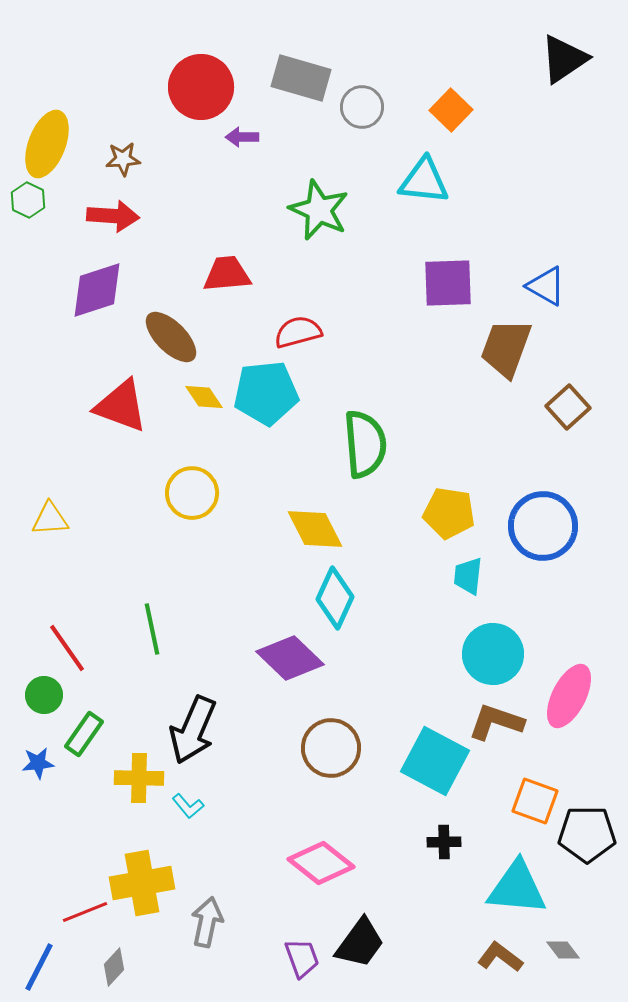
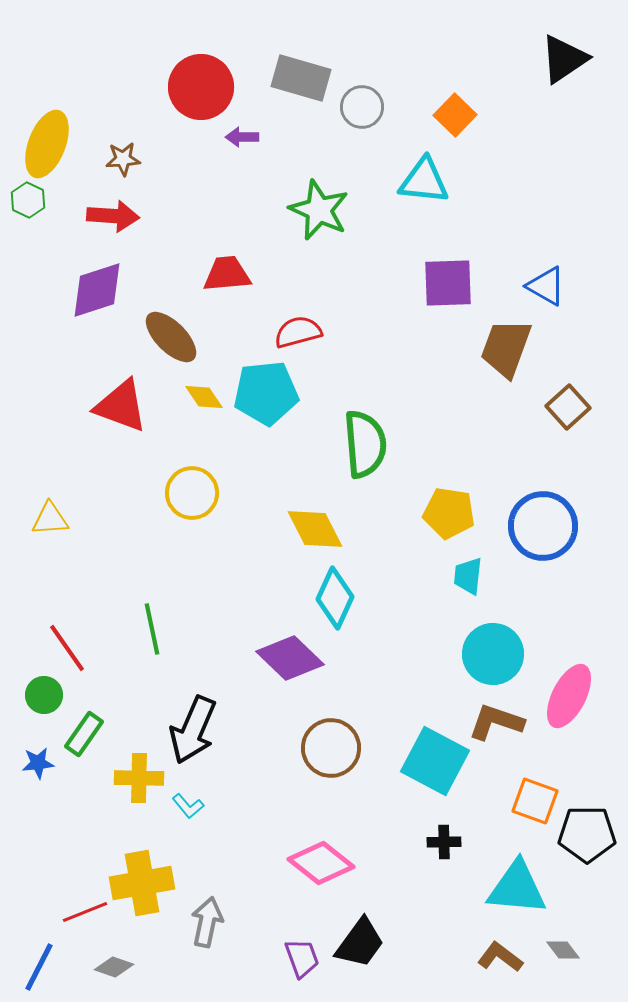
orange square at (451, 110): moved 4 px right, 5 px down
gray diamond at (114, 967): rotated 66 degrees clockwise
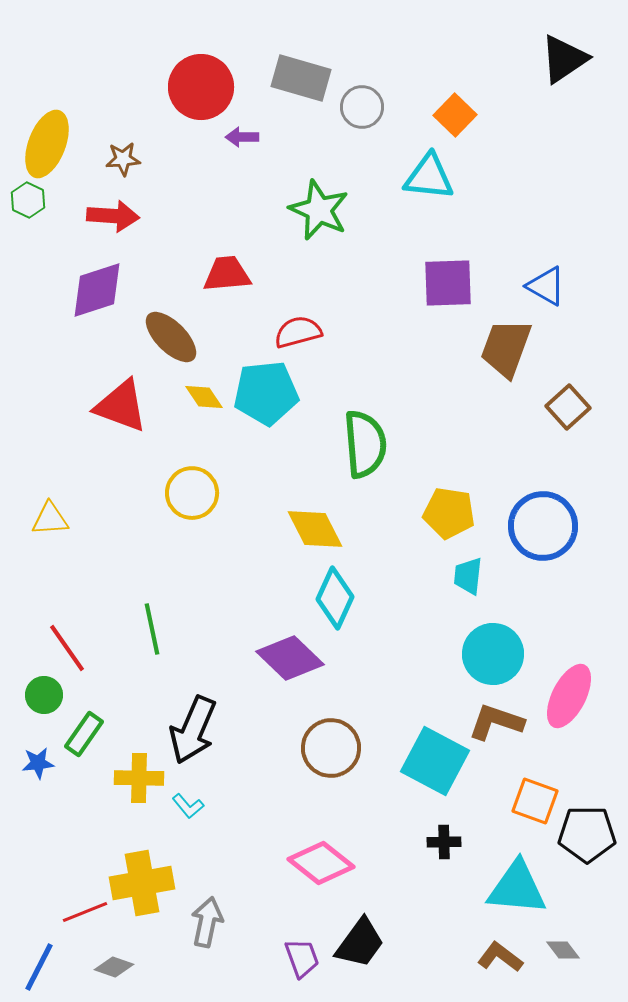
cyan triangle at (424, 181): moved 5 px right, 4 px up
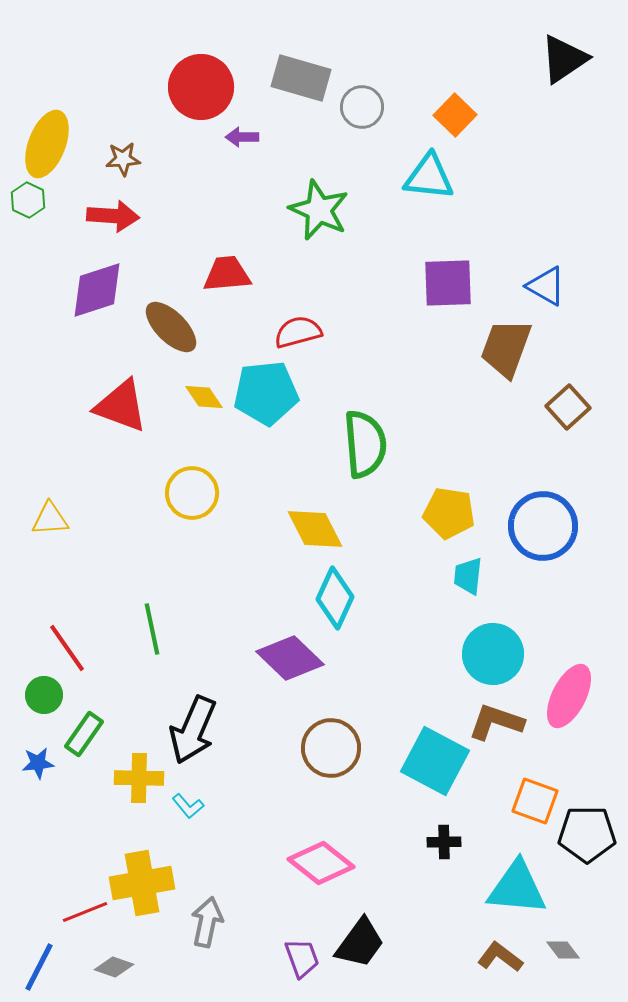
brown ellipse at (171, 337): moved 10 px up
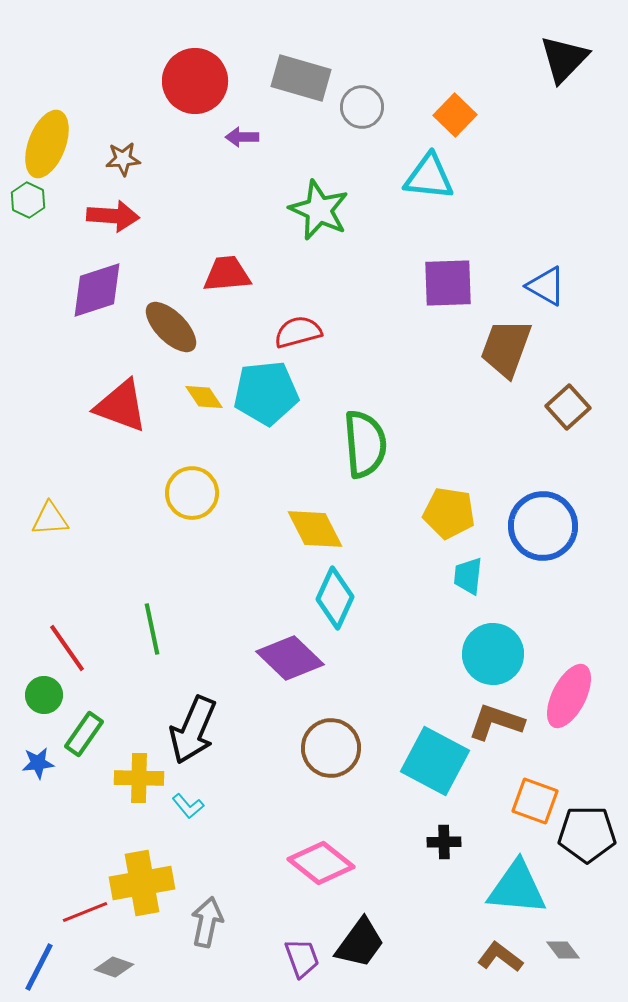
black triangle at (564, 59): rotated 12 degrees counterclockwise
red circle at (201, 87): moved 6 px left, 6 px up
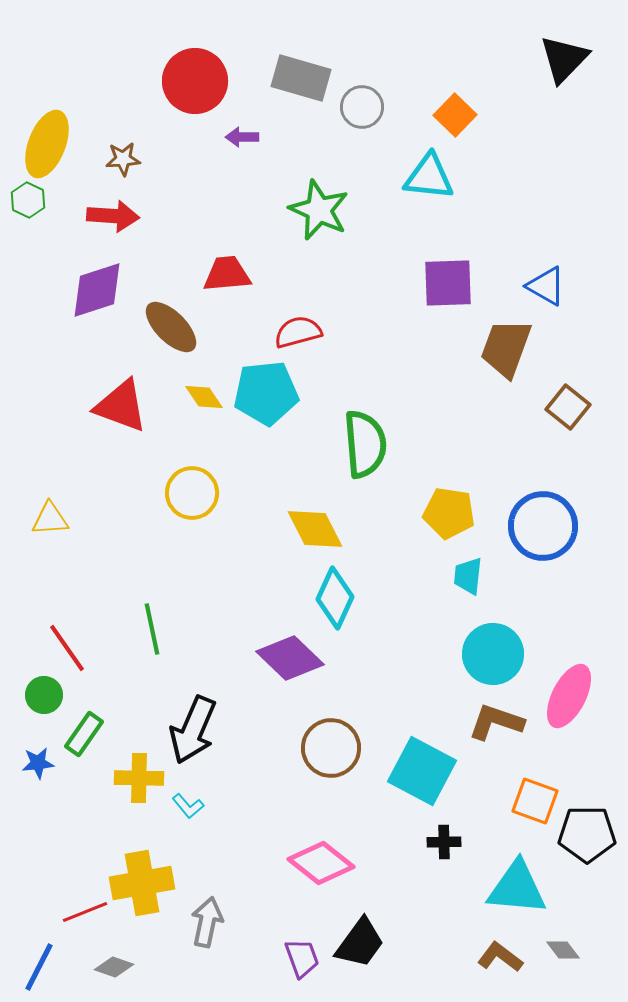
brown square at (568, 407): rotated 9 degrees counterclockwise
cyan square at (435, 761): moved 13 px left, 10 px down
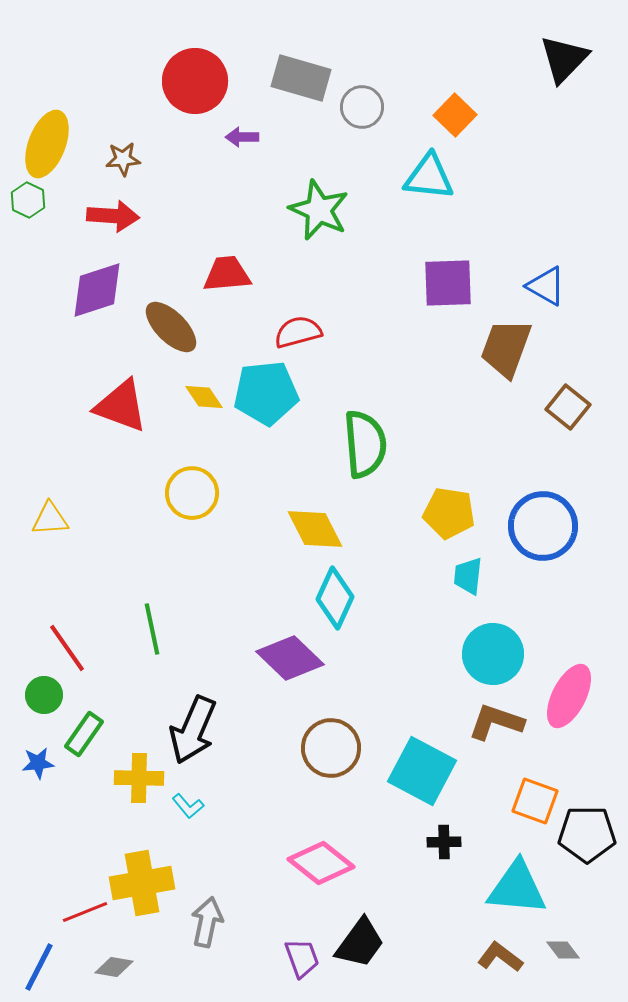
gray diamond at (114, 967): rotated 9 degrees counterclockwise
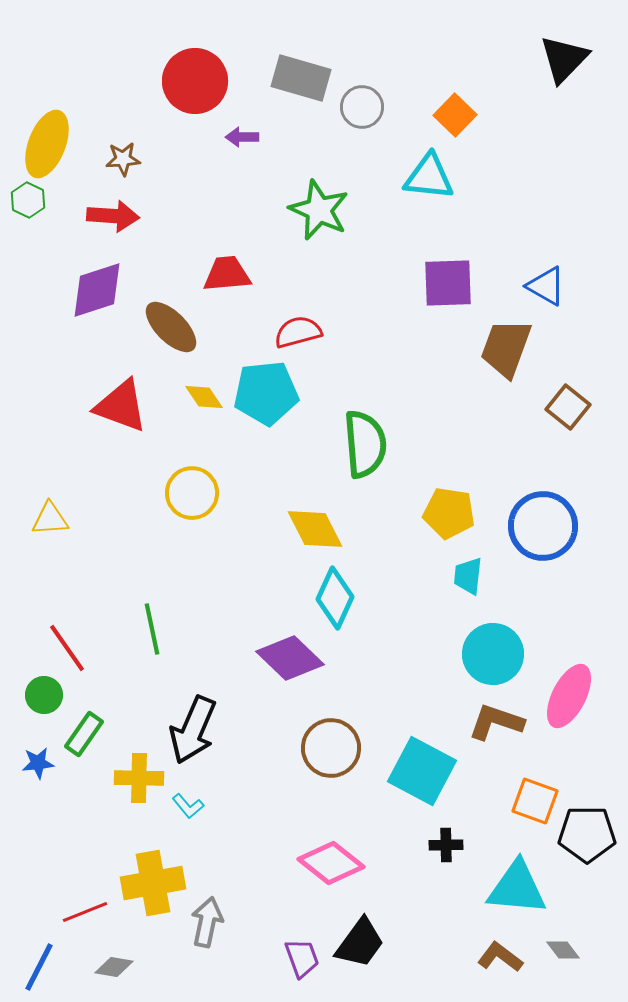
black cross at (444, 842): moved 2 px right, 3 px down
pink diamond at (321, 863): moved 10 px right
yellow cross at (142, 883): moved 11 px right
